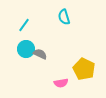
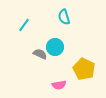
cyan circle: moved 29 px right, 2 px up
pink semicircle: moved 2 px left, 2 px down
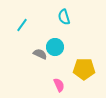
cyan line: moved 2 px left
yellow pentagon: rotated 25 degrees counterclockwise
pink semicircle: rotated 104 degrees counterclockwise
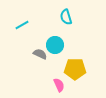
cyan semicircle: moved 2 px right
cyan line: rotated 24 degrees clockwise
cyan circle: moved 2 px up
yellow pentagon: moved 9 px left
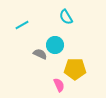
cyan semicircle: rotated 14 degrees counterclockwise
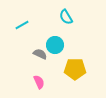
pink semicircle: moved 20 px left, 3 px up
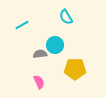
gray semicircle: rotated 32 degrees counterclockwise
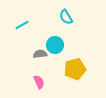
yellow pentagon: rotated 15 degrees counterclockwise
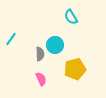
cyan semicircle: moved 5 px right
cyan line: moved 11 px left, 14 px down; rotated 24 degrees counterclockwise
gray semicircle: rotated 96 degrees clockwise
pink semicircle: moved 2 px right, 3 px up
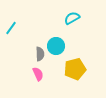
cyan semicircle: moved 1 px right, 1 px down; rotated 91 degrees clockwise
cyan line: moved 11 px up
cyan circle: moved 1 px right, 1 px down
pink semicircle: moved 3 px left, 5 px up
